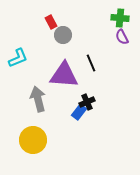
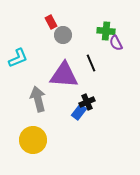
green cross: moved 14 px left, 13 px down
purple semicircle: moved 6 px left, 6 px down
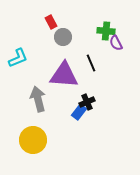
gray circle: moved 2 px down
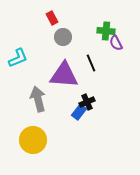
red rectangle: moved 1 px right, 4 px up
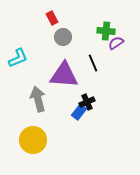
purple semicircle: rotated 84 degrees clockwise
black line: moved 2 px right
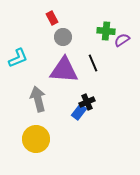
purple semicircle: moved 6 px right, 3 px up
purple triangle: moved 5 px up
yellow circle: moved 3 px right, 1 px up
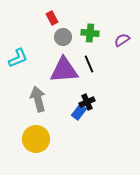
green cross: moved 16 px left, 2 px down
black line: moved 4 px left, 1 px down
purple triangle: rotated 8 degrees counterclockwise
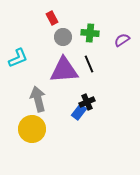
yellow circle: moved 4 px left, 10 px up
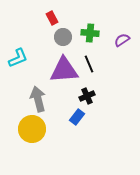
black cross: moved 6 px up
blue rectangle: moved 2 px left, 5 px down
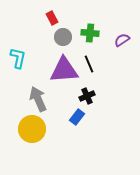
cyan L-shape: rotated 55 degrees counterclockwise
gray arrow: rotated 10 degrees counterclockwise
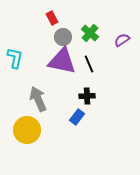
green cross: rotated 36 degrees clockwise
cyan L-shape: moved 3 px left
purple triangle: moved 2 px left, 9 px up; rotated 16 degrees clockwise
black cross: rotated 21 degrees clockwise
yellow circle: moved 5 px left, 1 px down
